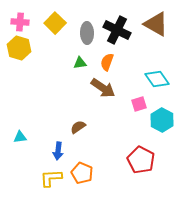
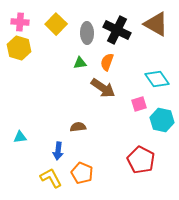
yellow square: moved 1 px right, 1 px down
cyan hexagon: rotated 15 degrees counterclockwise
brown semicircle: rotated 28 degrees clockwise
yellow L-shape: rotated 65 degrees clockwise
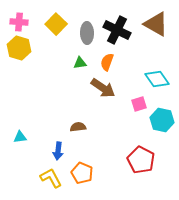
pink cross: moved 1 px left
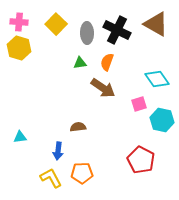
orange pentagon: rotated 25 degrees counterclockwise
